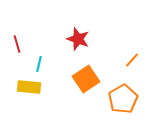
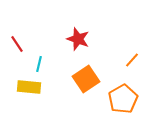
red line: rotated 18 degrees counterclockwise
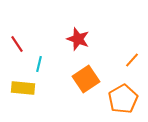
yellow rectangle: moved 6 px left, 1 px down
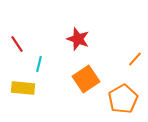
orange line: moved 3 px right, 1 px up
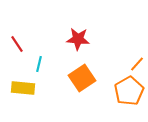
red star: rotated 15 degrees counterclockwise
orange line: moved 2 px right, 5 px down
orange square: moved 4 px left, 1 px up
orange pentagon: moved 6 px right, 8 px up
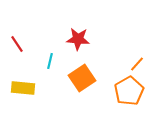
cyan line: moved 11 px right, 3 px up
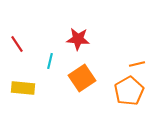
orange line: rotated 35 degrees clockwise
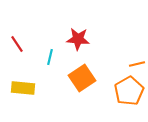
cyan line: moved 4 px up
